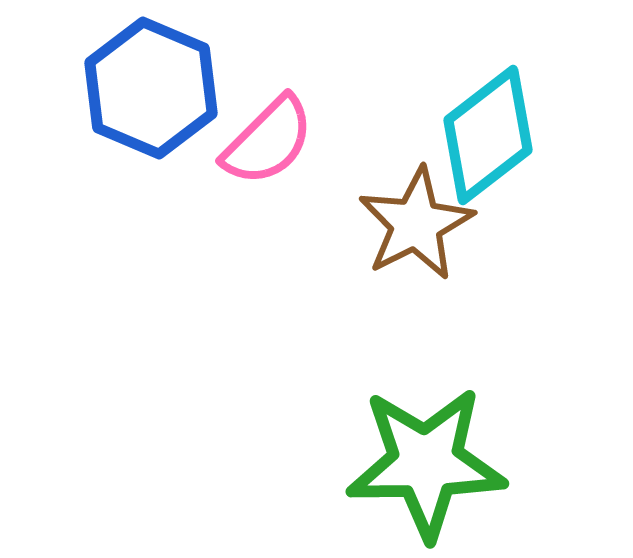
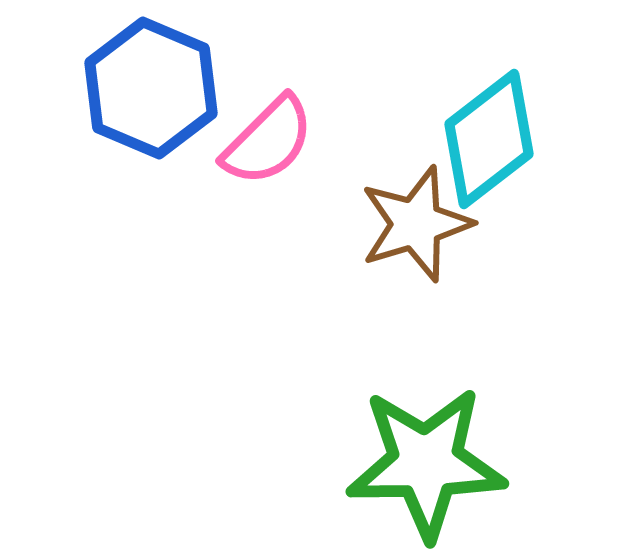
cyan diamond: moved 1 px right, 4 px down
brown star: rotated 10 degrees clockwise
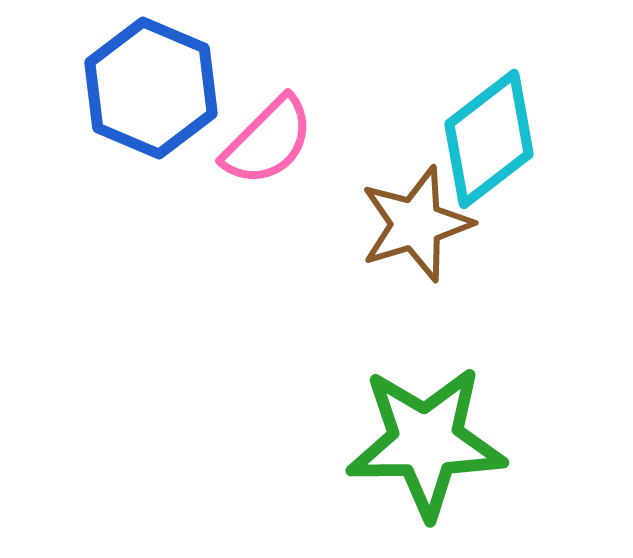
green star: moved 21 px up
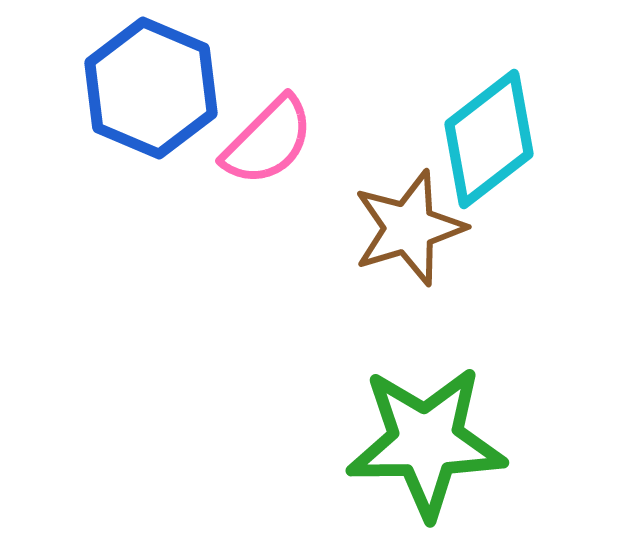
brown star: moved 7 px left, 4 px down
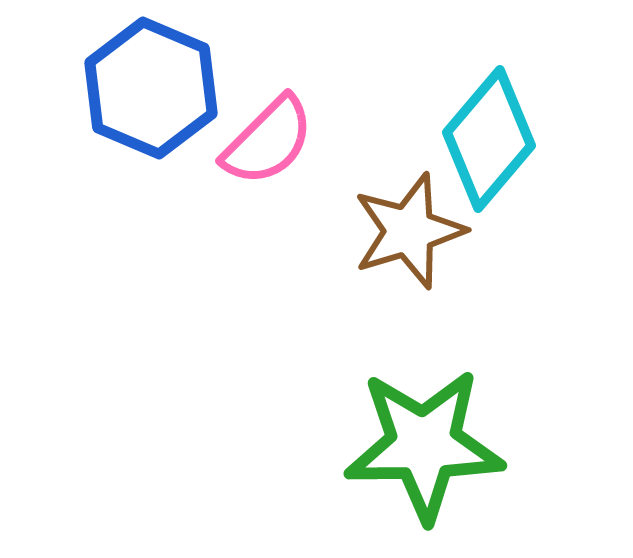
cyan diamond: rotated 12 degrees counterclockwise
brown star: moved 3 px down
green star: moved 2 px left, 3 px down
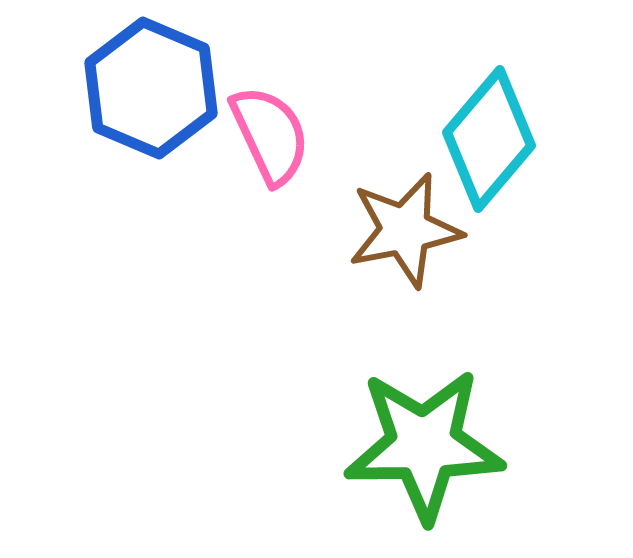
pink semicircle: moved 2 px right, 6 px up; rotated 70 degrees counterclockwise
brown star: moved 4 px left, 1 px up; rotated 6 degrees clockwise
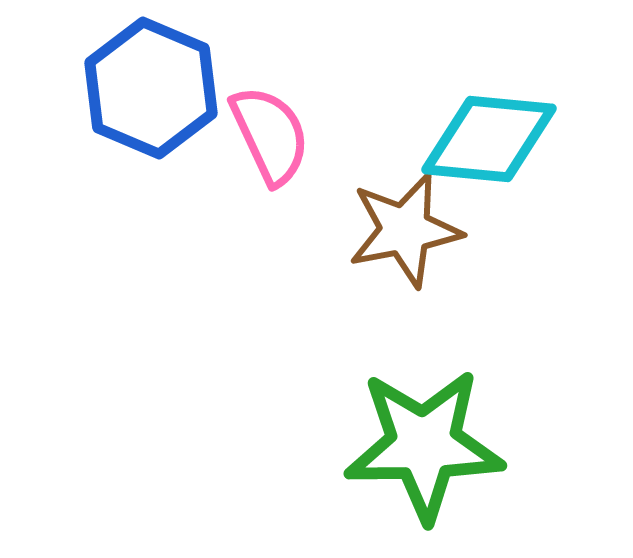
cyan diamond: rotated 55 degrees clockwise
